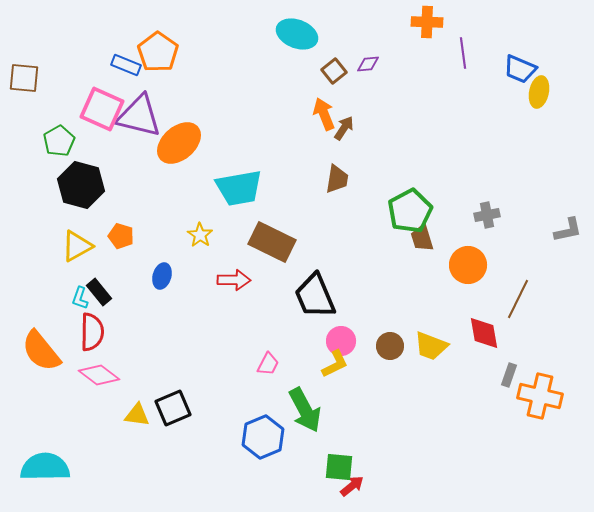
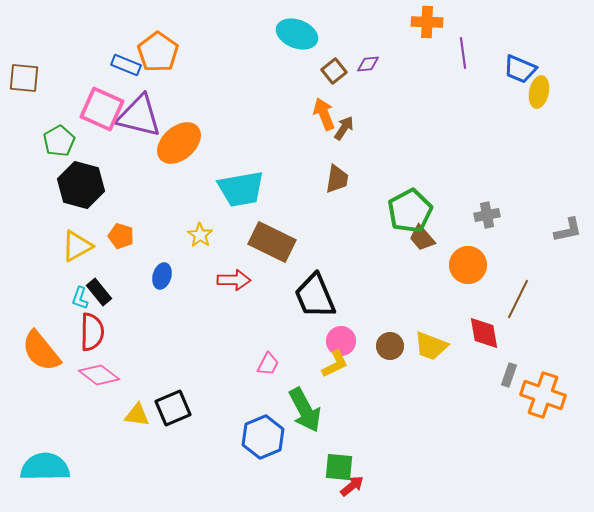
cyan trapezoid at (239, 188): moved 2 px right, 1 px down
brown trapezoid at (422, 238): rotated 24 degrees counterclockwise
orange cross at (540, 396): moved 3 px right, 1 px up; rotated 6 degrees clockwise
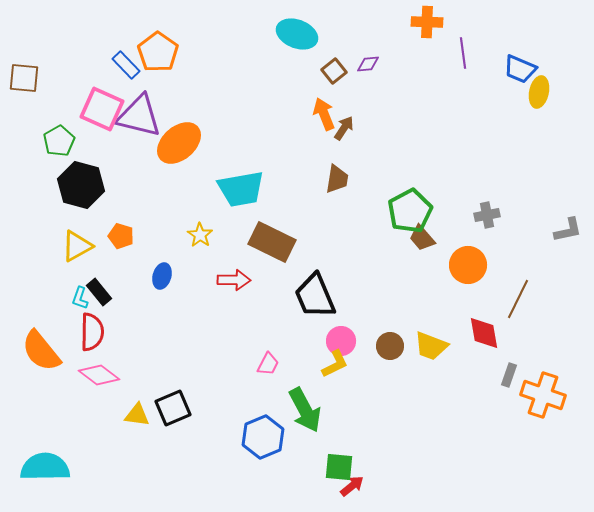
blue rectangle at (126, 65): rotated 24 degrees clockwise
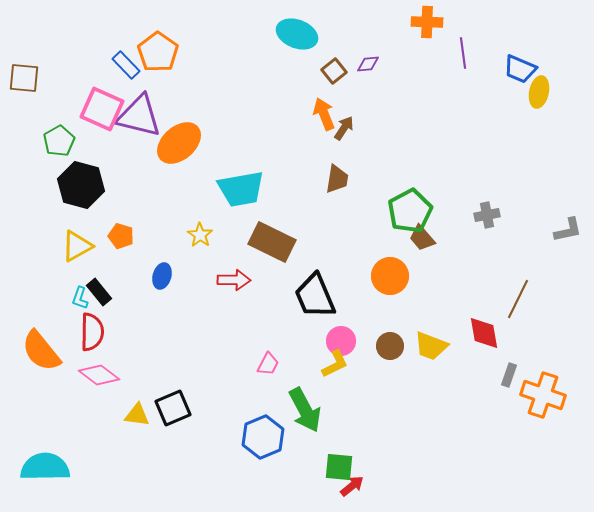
orange circle at (468, 265): moved 78 px left, 11 px down
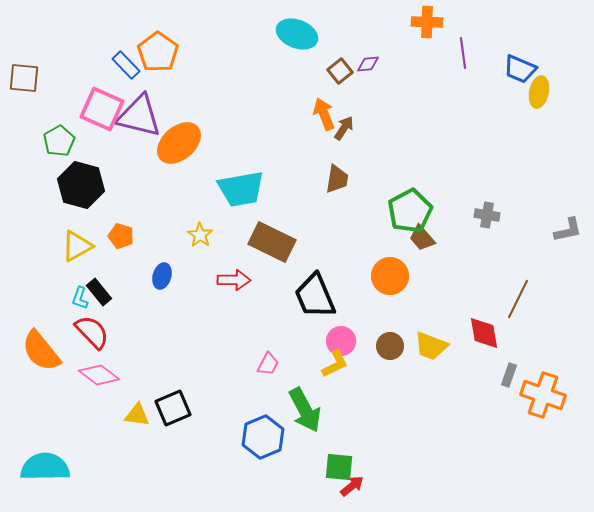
brown square at (334, 71): moved 6 px right
gray cross at (487, 215): rotated 20 degrees clockwise
red semicircle at (92, 332): rotated 45 degrees counterclockwise
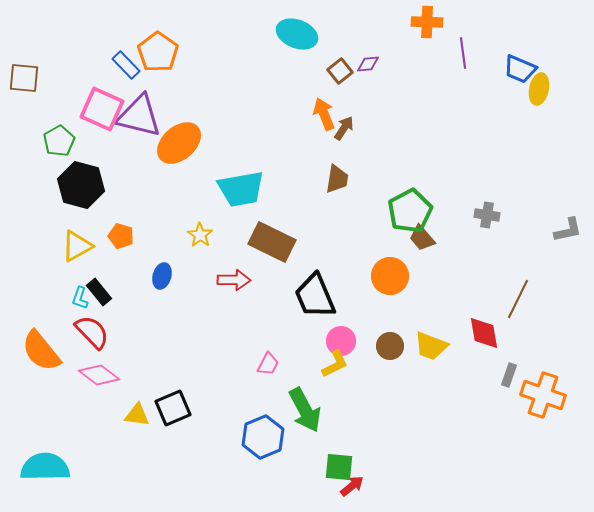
yellow ellipse at (539, 92): moved 3 px up
